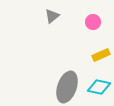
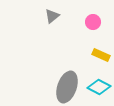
yellow rectangle: rotated 48 degrees clockwise
cyan diamond: rotated 15 degrees clockwise
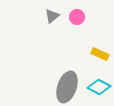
pink circle: moved 16 px left, 5 px up
yellow rectangle: moved 1 px left, 1 px up
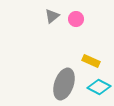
pink circle: moved 1 px left, 2 px down
yellow rectangle: moved 9 px left, 7 px down
gray ellipse: moved 3 px left, 3 px up
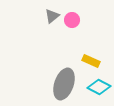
pink circle: moved 4 px left, 1 px down
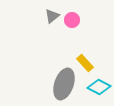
yellow rectangle: moved 6 px left, 2 px down; rotated 24 degrees clockwise
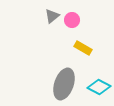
yellow rectangle: moved 2 px left, 15 px up; rotated 18 degrees counterclockwise
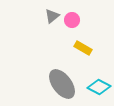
gray ellipse: moved 2 px left; rotated 56 degrees counterclockwise
